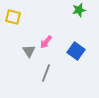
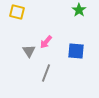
green star: rotated 24 degrees counterclockwise
yellow square: moved 4 px right, 5 px up
blue square: rotated 30 degrees counterclockwise
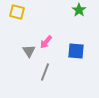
gray line: moved 1 px left, 1 px up
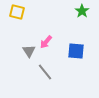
green star: moved 3 px right, 1 px down
gray line: rotated 60 degrees counterclockwise
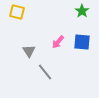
pink arrow: moved 12 px right
blue square: moved 6 px right, 9 px up
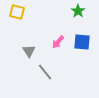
green star: moved 4 px left
